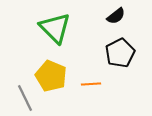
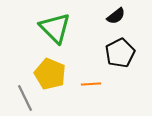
yellow pentagon: moved 1 px left, 2 px up
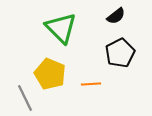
green triangle: moved 6 px right
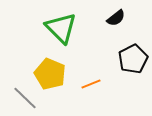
black semicircle: moved 2 px down
black pentagon: moved 13 px right, 6 px down
orange line: rotated 18 degrees counterclockwise
gray line: rotated 20 degrees counterclockwise
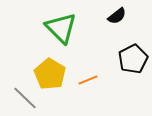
black semicircle: moved 1 px right, 2 px up
yellow pentagon: rotated 8 degrees clockwise
orange line: moved 3 px left, 4 px up
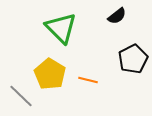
orange line: rotated 36 degrees clockwise
gray line: moved 4 px left, 2 px up
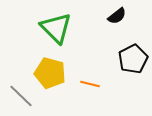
green triangle: moved 5 px left
yellow pentagon: moved 1 px up; rotated 16 degrees counterclockwise
orange line: moved 2 px right, 4 px down
